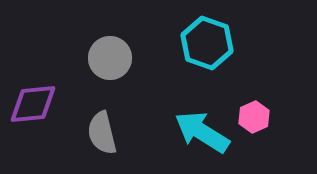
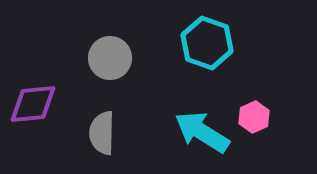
gray semicircle: rotated 15 degrees clockwise
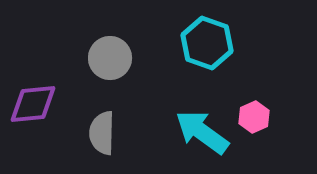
cyan arrow: rotated 4 degrees clockwise
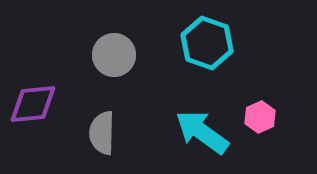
gray circle: moved 4 px right, 3 px up
pink hexagon: moved 6 px right
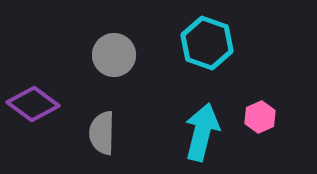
purple diamond: rotated 42 degrees clockwise
cyan arrow: rotated 68 degrees clockwise
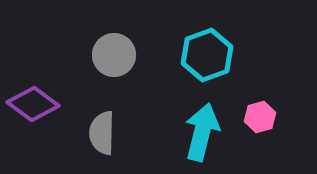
cyan hexagon: moved 12 px down; rotated 21 degrees clockwise
pink hexagon: rotated 8 degrees clockwise
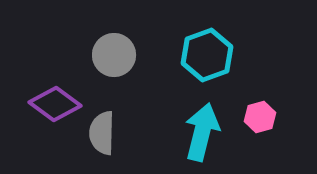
purple diamond: moved 22 px right
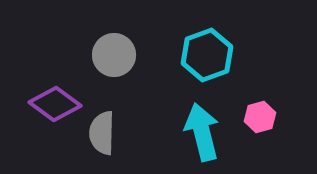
cyan arrow: rotated 28 degrees counterclockwise
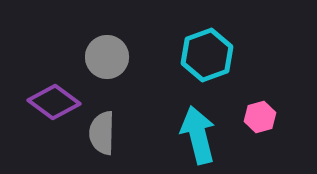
gray circle: moved 7 px left, 2 px down
purple diamond: moved 1 px left, 2 px up
cyan arrow: moved 4 px left, 3 px down
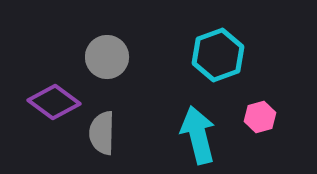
cyan hexagon: moved 11 px right
